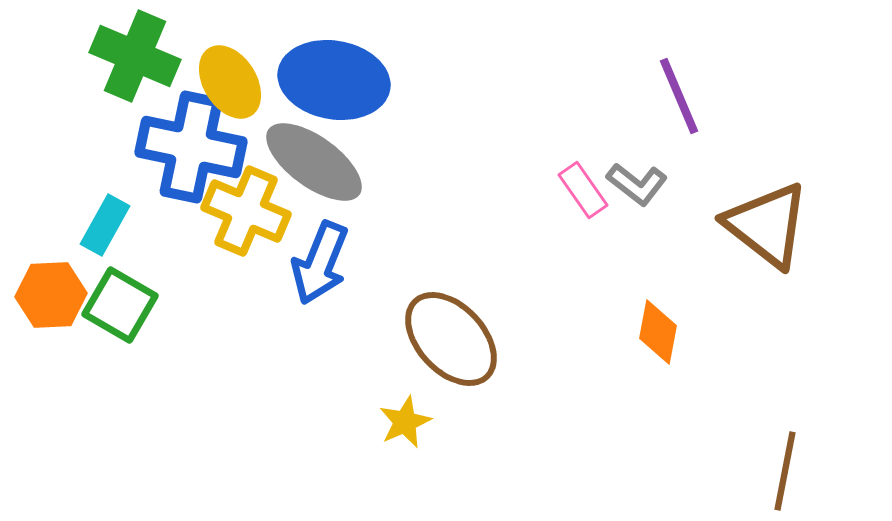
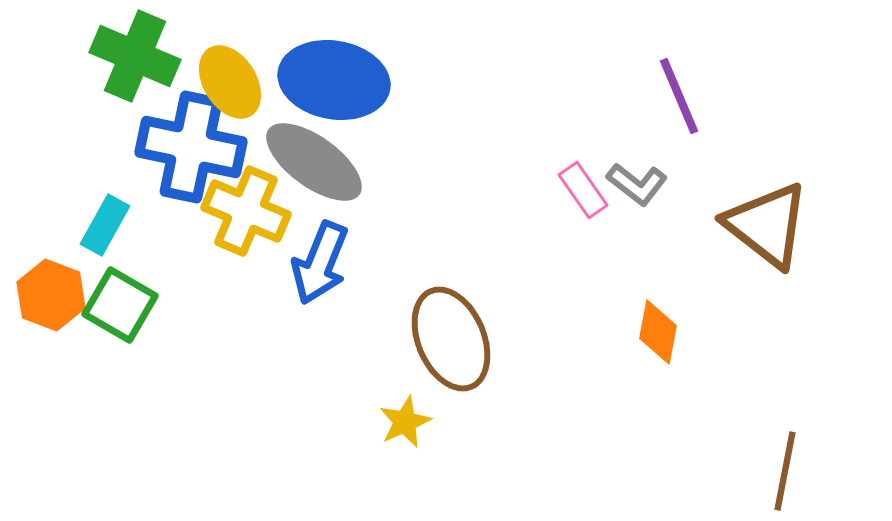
orange hexagon: rotated 24 degrees clockwise
brown ellipse: rotated 20 degrees clockwise
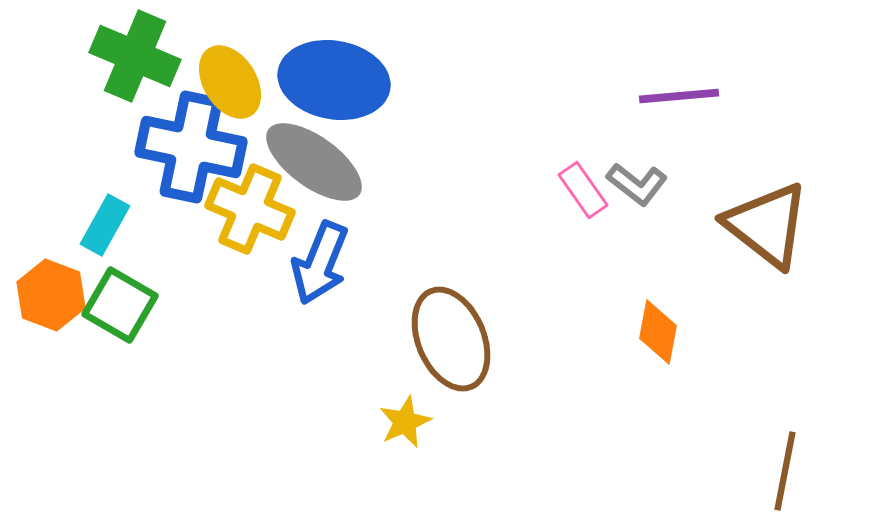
purple line: rotated 72 degrees counterclockwise
yellow cross: moved 4 px right, 2 px up
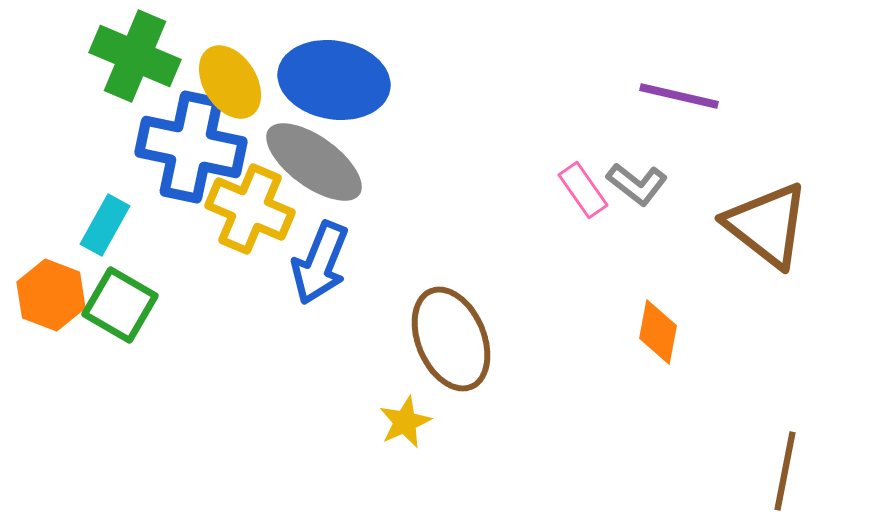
purple line: rotated 18 degrees clockwise
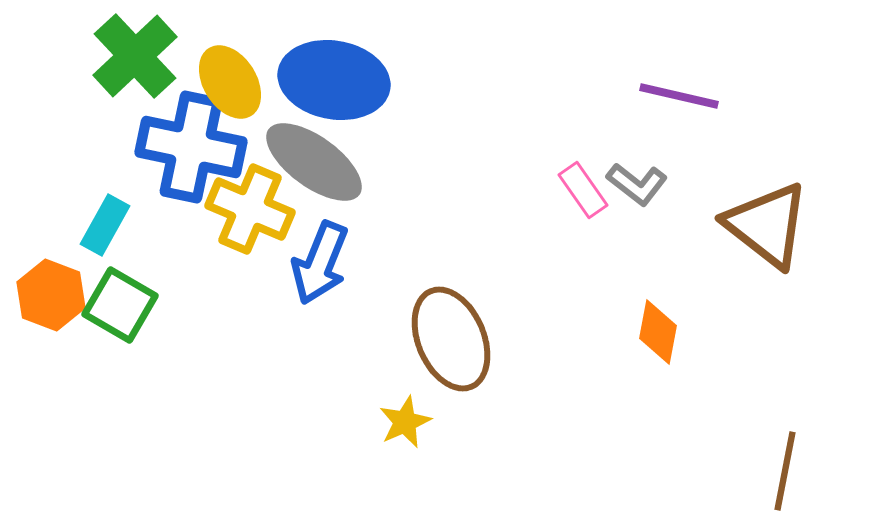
green cross: rotated 24 degrees clockwise
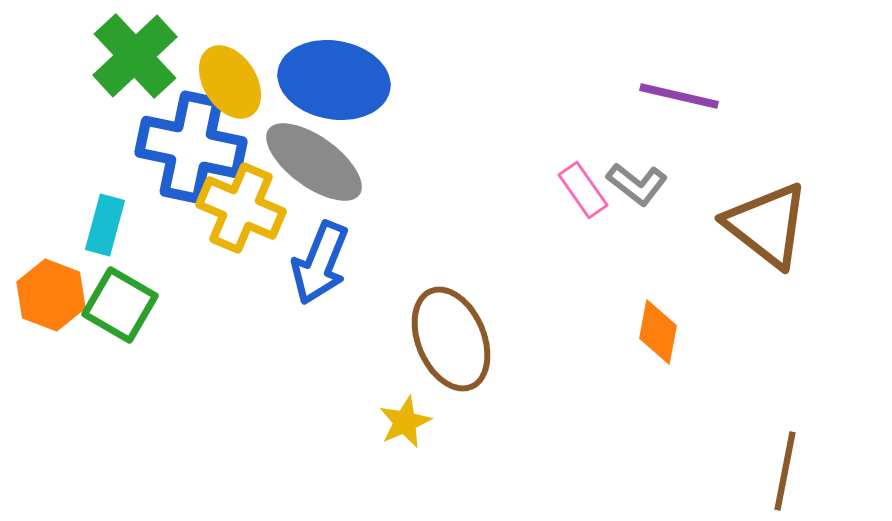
yellow cross: moved 9 px left, 1 px up
cyan rectangle: rotated 14 degrees counterclockwise
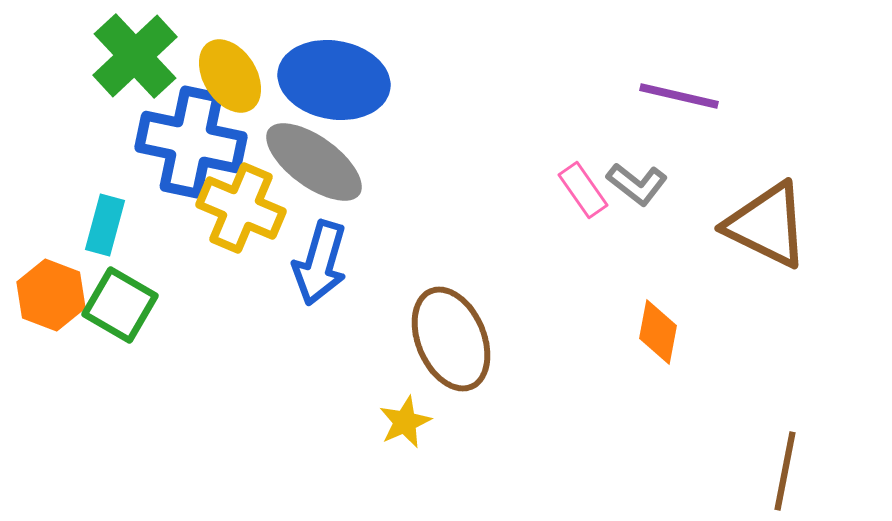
yellow ellipse: moved 6 px up
blue cross: moved 5 px up
brown triangle: rotated 12 degrees counterclockwise
blue arrow: rotated 6 degrees counterclockwise
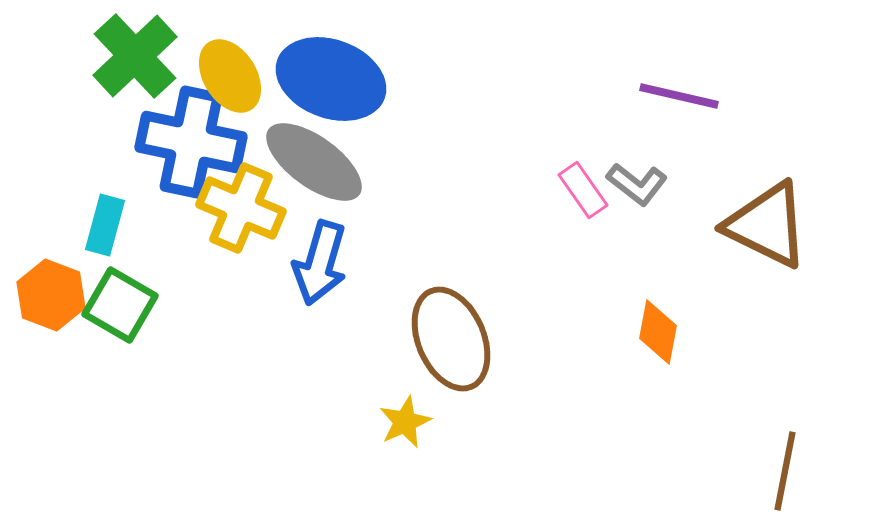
blue ellipse: moved 3 px left, 1 px up; rotated 10 degrees clockwise
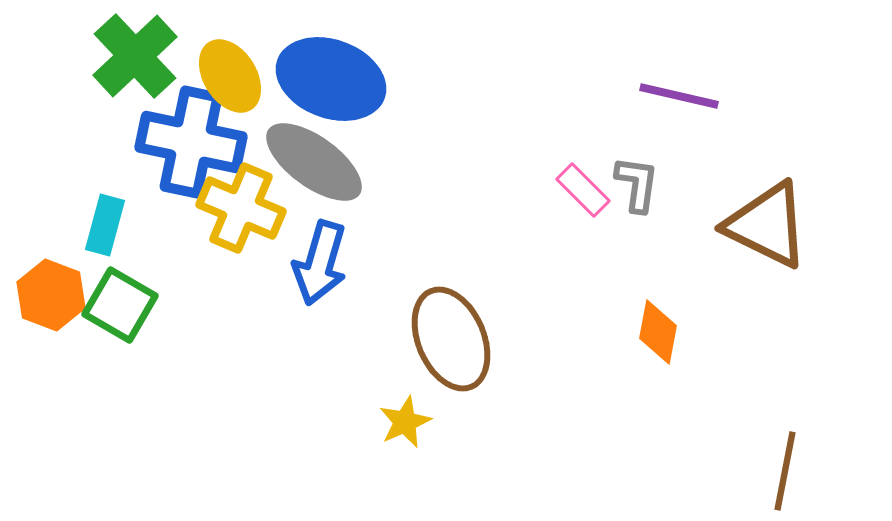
gray L-shape: rotated 120 degrees counterclockwise
pink rectangle: rotated 10 degrees counterclockwise
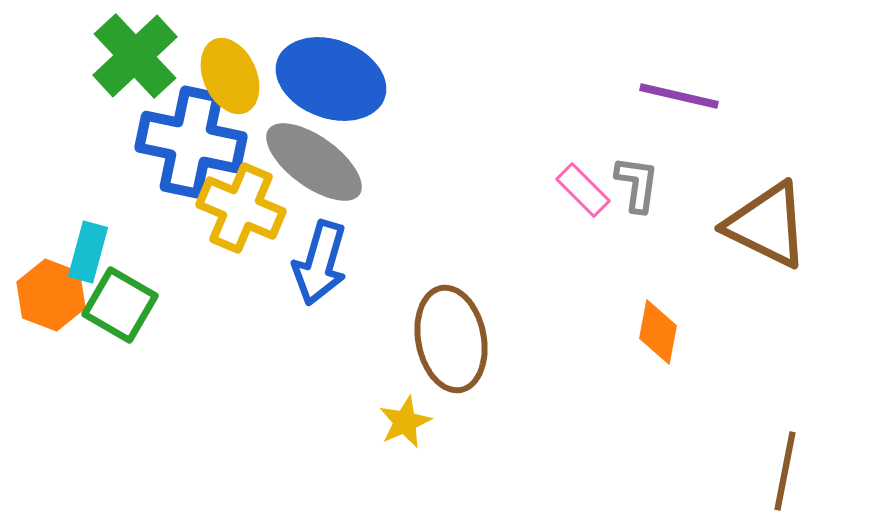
yellow ellipse: rotated 8 degrees clockwise
cyan rectangle: moved 17 px left, 27 px down
brown ellipse: rotated 12 degrees clockwise
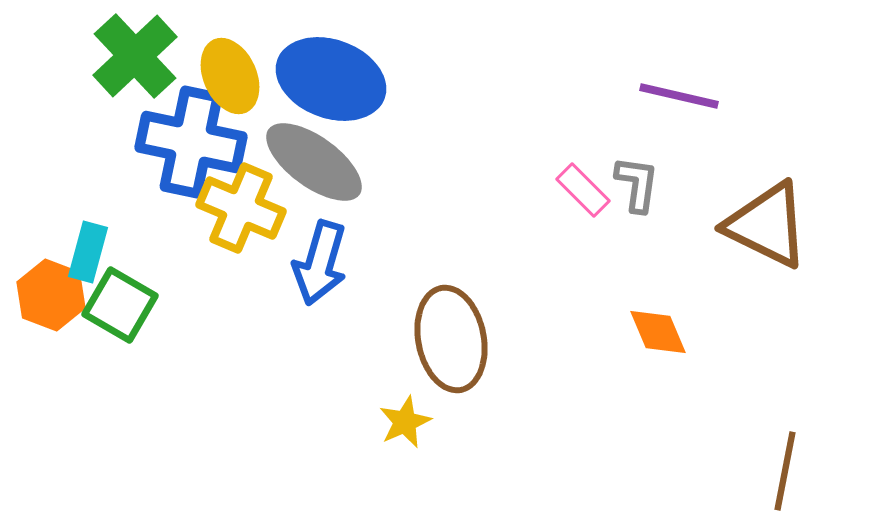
orange diamond: rotated 34 degrees counterclockwise
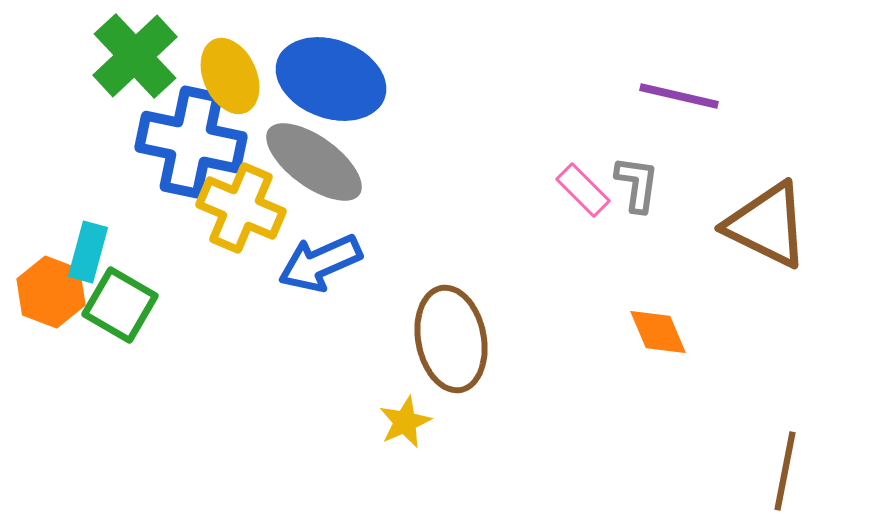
blue arrow: rotated 50 degrees clockwise
orange hexagon: moved 3 px up
